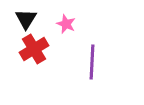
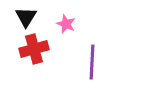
black triangle: moved 2 px up
red cross: rotated 16 degrees clockwise
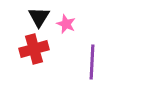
black triangle: moved 13 px right
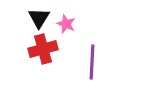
black triangle: moved 1 px down
red cross: moved 9 px right
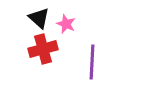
black triangle: rotated 20 degrees counterclockwise
